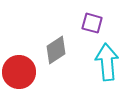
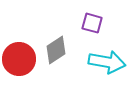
cyan arrow: rotated 105 degrees clockwise
red circle: moved 13 px up
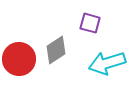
purple square: moved 2 px left
cyan arrow: moved 1 px down; rotated 153 degrees clockwise
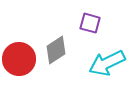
cyan arrow: rotated 9 degrees counterclockwise
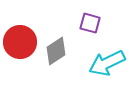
gray diamond: moved 1 px down
red circle: moved 1 px right, 17 px up
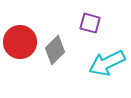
gray diamond: moved 1 px left, 1 px up; rotated 12 degrees counterclockwise
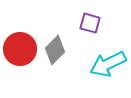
red circle: moved 7 px down
cyan arrow: moved 1 px right, 1 px down
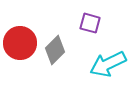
red circle: moved 6 px up
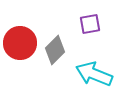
purple square: moved 1 px down; rotated 25 degrees counterclockwise
cyan arrow: moved 14 px left, 10 px down; rotated 48 degrees clockwise
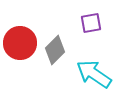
purple square: moved 1 px right, 1 px up
cyan arrow: rotated 12 degrees clockwise
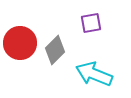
cyan arrow: rotated 12 degrees counterclockwise
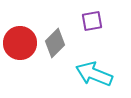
purple square: moved 1 px right, 2 px up
gray diamond: moved 7 px up
